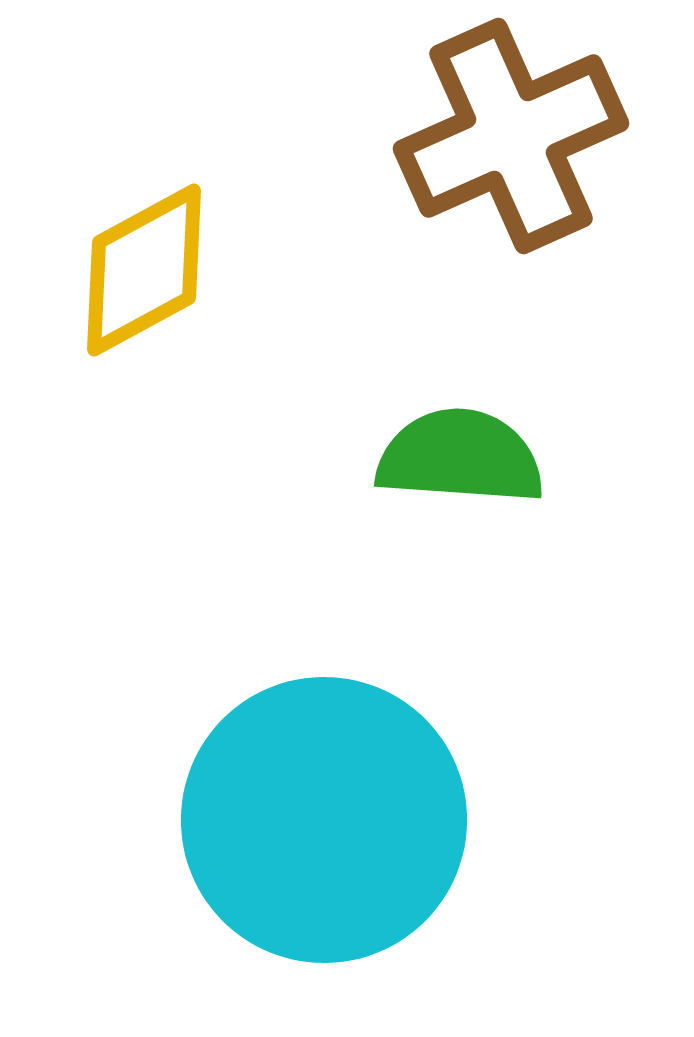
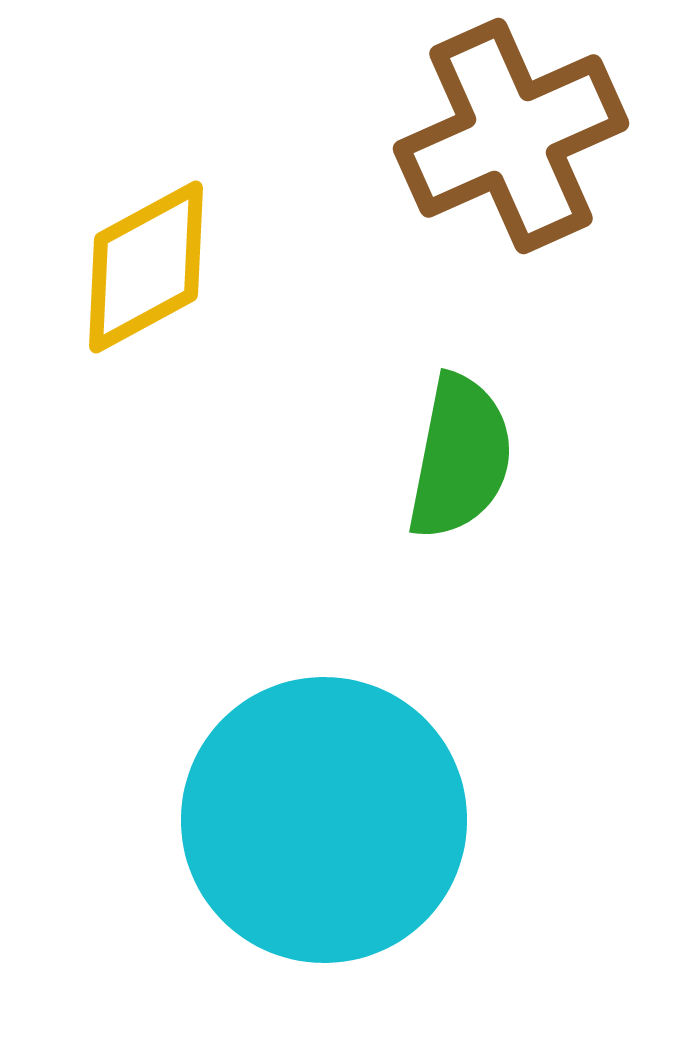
yellow diamond: moved 2 px right, 3 px up
green semicircle: rotated 97 degrees clockwise
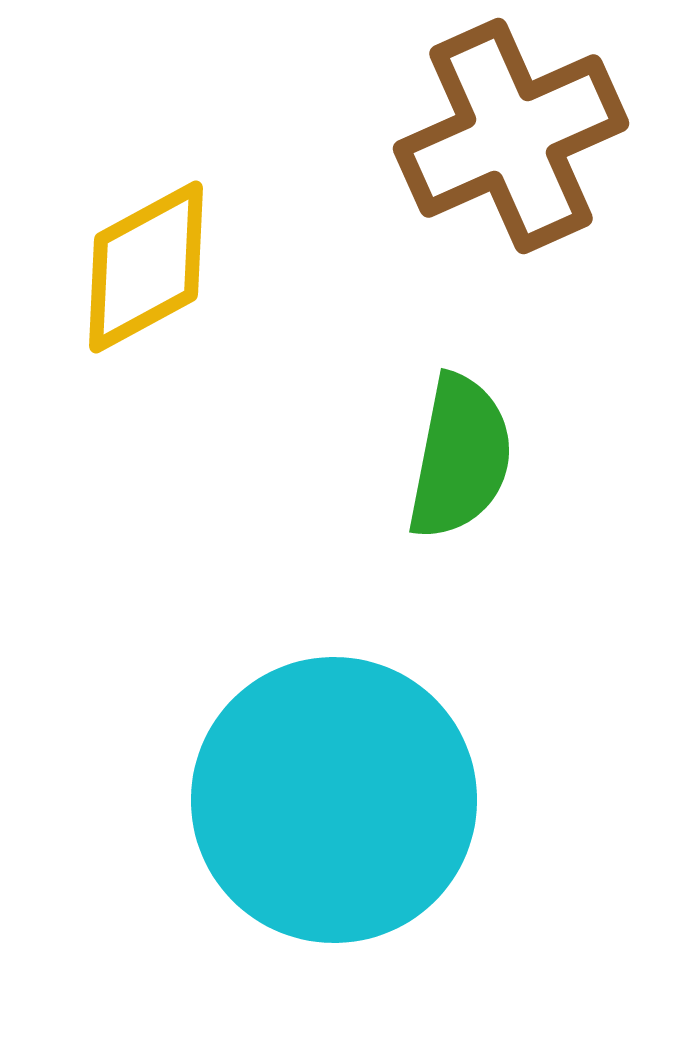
cyan circle: moved 10 px right, 20 px up
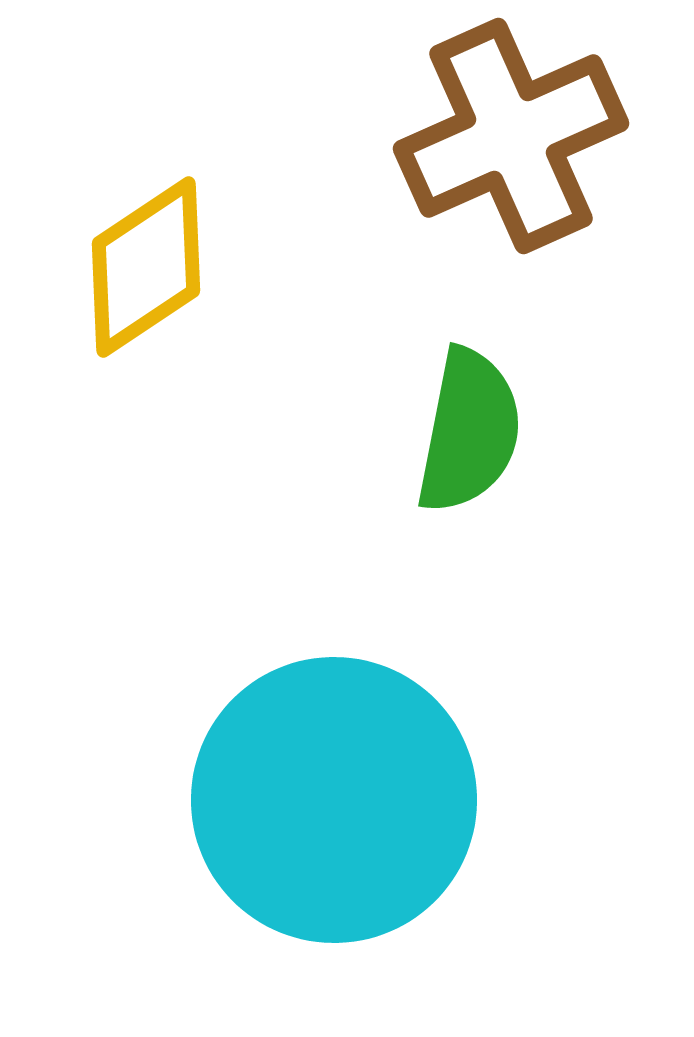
yellow diamond: rotated 5 degrees counterclockwise
green semicircle: moved 9 px right, 26 px up
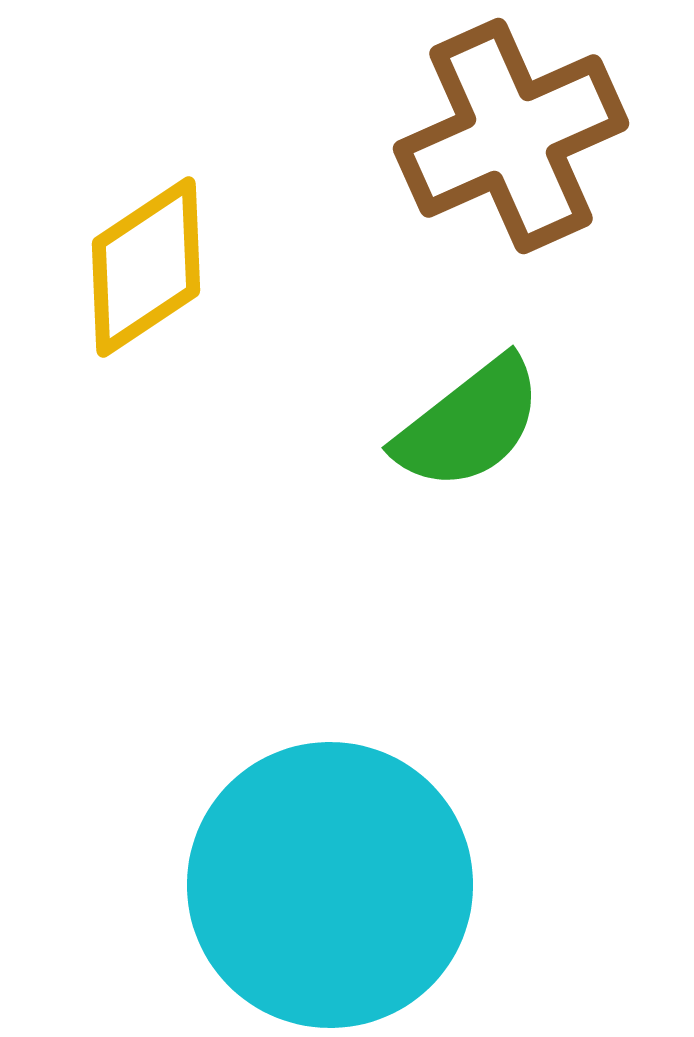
green semicircle: moved 7 px up; rotated 41 degrees clockwise
cyan circle: moved 4 px left, 85 px down
